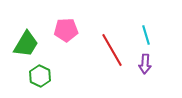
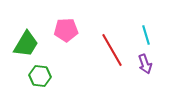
purple arrow: rotated 24 degrees counterclockwise
green hexagon: rotated 20 degrees counterclockwise
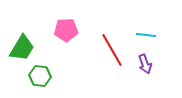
cyan line: rotated 66 degrees counterclockwise
green trapezoid: moved 4 px left, 4 px down
